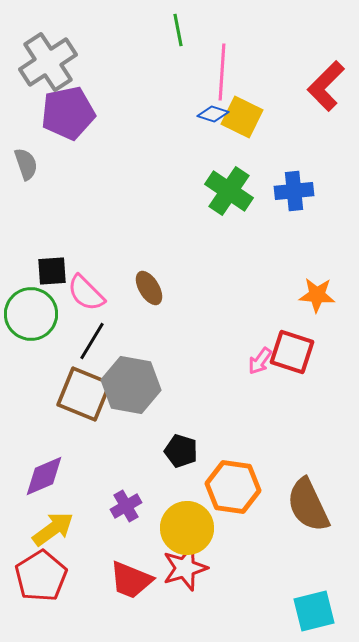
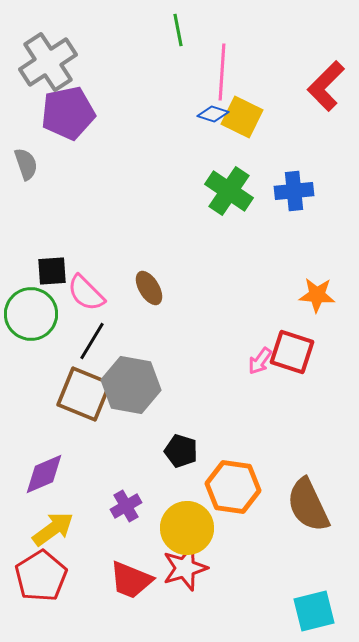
purple diamond: moved 2 px up
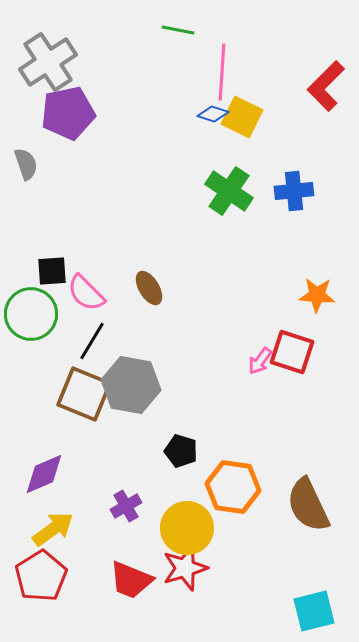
green line: rotated 68 degrees counterclockwise
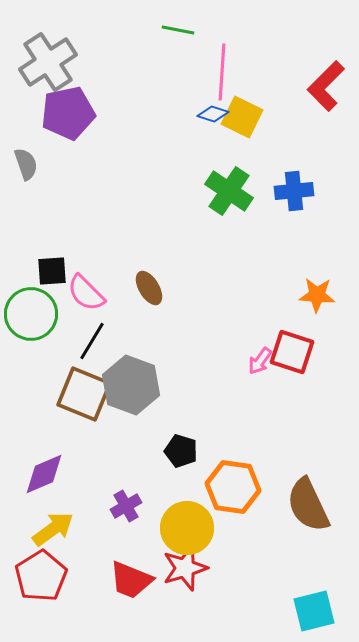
gray hexagon: rotated 10 degrees clockwise
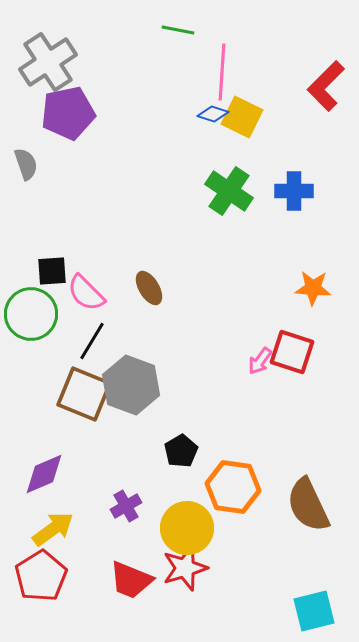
blue cross: rotated 6 degrees clockwise
orange star: moved 4 px left, 7 px up
black pentagon: rotated 24 degrees clockwise
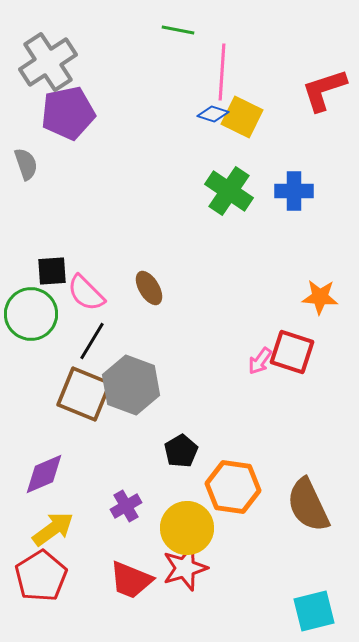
red L-shape: moved 2 px left, 4 px down; rotated 27 degrees clockwise
orange star: moved 7 px right, 9 px down
